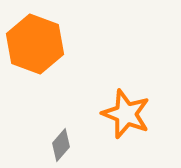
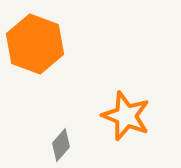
orange star: moved 2 px down
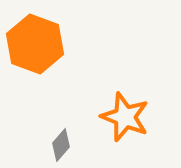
orange star: moved 1 px left, 1 px down
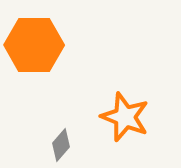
orange hexagon: moved 1 px left, 1 px down; rotated 20 degrees counterclockwise
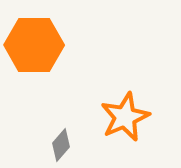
orange star: rotated 27 degrees clockwise
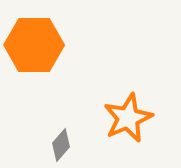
orange star: moved 3 px right, 1 px down
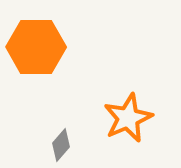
orange hexagon: moved 2 px right, 2 px down
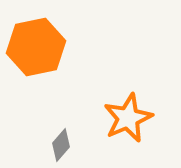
orange hexagon: rotated 12 degrees counterclockwise
